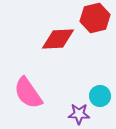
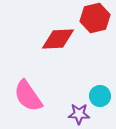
pink semicircle: moved 3 px down
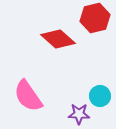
red diamond: rotated 44 degrees clockwise
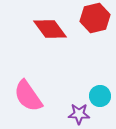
red diamond: moved 8 px left, 10 px up; rotated 12 degrees clockwise
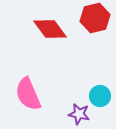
pink semicircle: moved 2 px up; rotated 12 degrees clockwise
purple star: rotated 10 degrees clockwise
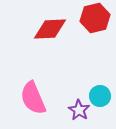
red diamond: rotated 56 degrees counterclockwise
pink semicircle: moved 5 px right, 4 px down
purple star: moved 4 px up; rotated 20 degrees clockwise
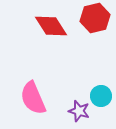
red diamond: moved 1 px right, 3 px up; rotated 60 degrees clockwise
cyan circle: moved 1 px right
purple star: moved 1 px down; rotated 15 degrees counterclockwise
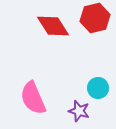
red diamond: moved 2 px right
cyan circle: moved 3 px left, 8 px up
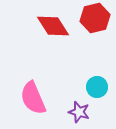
cyan circle: moved 1 px left, 1 px up
purple star: moved 1 px down
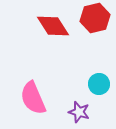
cyan circle: moved 2 px right, 3 px up
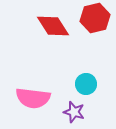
cyan circle: moved 13 px left
pink semicircle: rotated 60 degrees counterclockwise
purple star: moved 5 px left
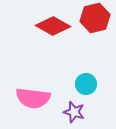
red diamond: rotated 28 degrees counterclockwise
